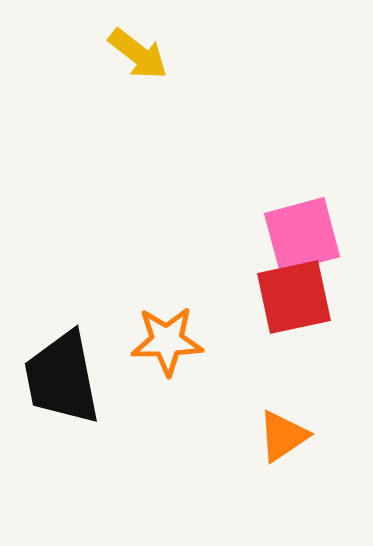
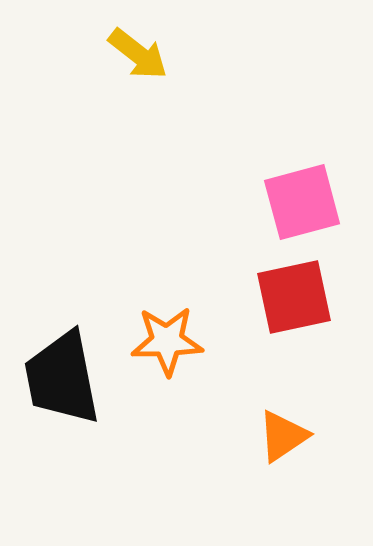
pink square: moved 33 px up
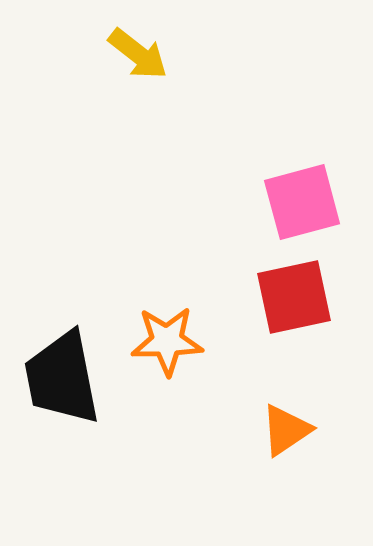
orange triangle: moved 3 px right, 6 px up
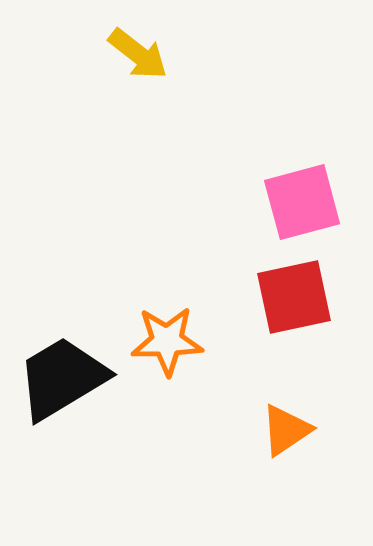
black trapezoid: rotated 70 degrees clockwise
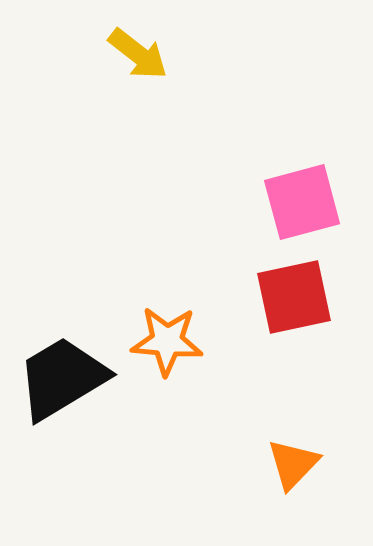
orange star: rotated 6 degrees clockwise
orange triangle: moved 7 px right, 34 px down; rotated 12 degrees counterclockwise
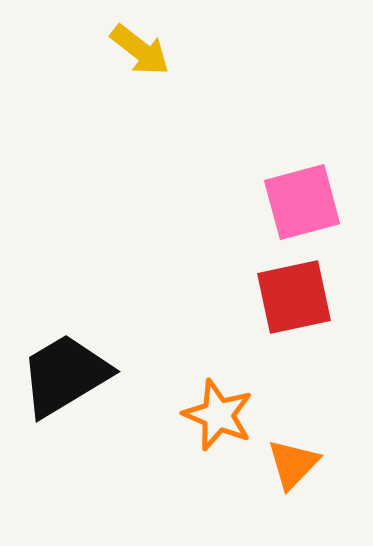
yellow arrow: moved 2 px right, 4 px up
orange star: moved 51 px right, 74 px down; rotated 18 degrees clockwise
black trapezoid: moved 3 px right, 3 px up
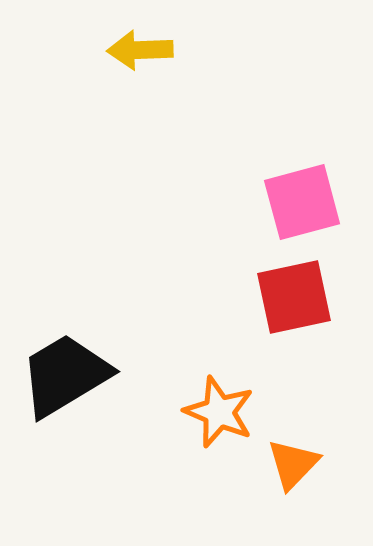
yellow arrow: rotated 140 degrees clockwise
orange star: moved 1 px right, 3 px up
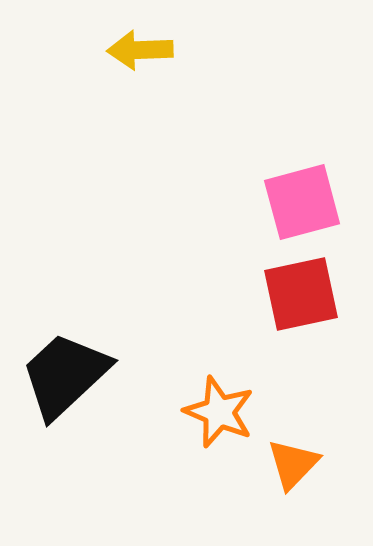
red square: moved 7 px right, 3 px up
black trapezoid: rotated 12 degrees counterclockwise
